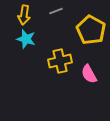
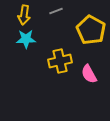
cyan star: rotated 18 degrees counterclockwise
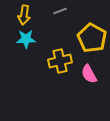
gray line: moved 4 px right
yellow pentagon: moved 1 px right, 8 px down
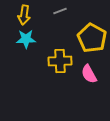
yellow cross: rotated 10 degrees clockwise
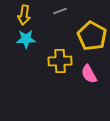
yellow pentagon: moved 2 px up
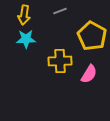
pink semicircle: rotated 120 degrees counterclockwise
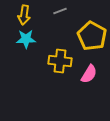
yellow cross: rotated 10 degrees clockwise
